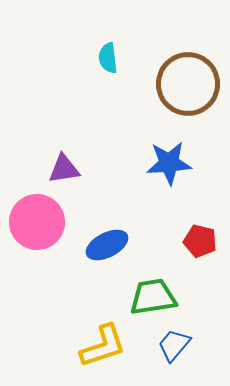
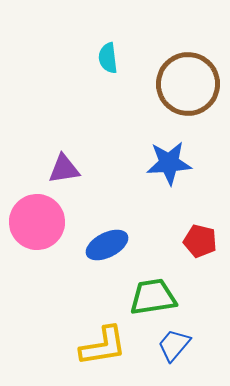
yellow L-shape: rotated 9 degrees clockwise
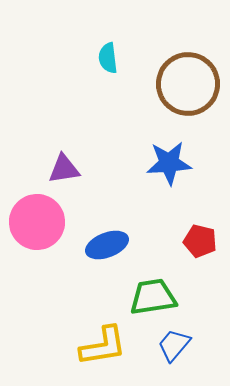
blue ellipse: rotated 6 degrees clockwise
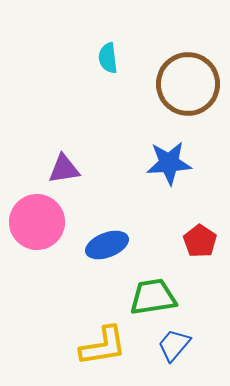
red pentagon: rotated 20 degrees clockwise
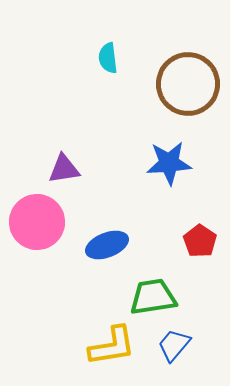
yellow L-shape: moved 9 px right
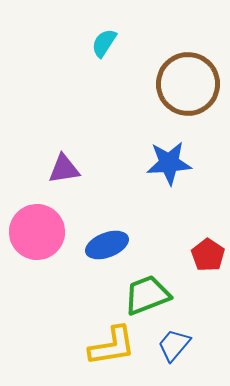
cyan semicircle: moved 4 px left, 15 px up; rotated 40 degrees clockwise
pink circle: moved 10 px down
red pentagon: moved 8 px right, 14 px down
green trapezoid: moved 6 px left, 2 px up; rotated 12 degrees counterclockwise
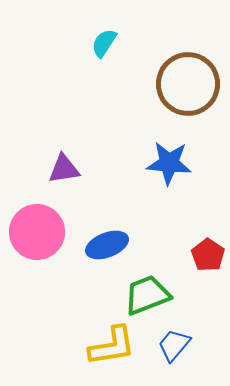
blue star: rotated 9 degrees clockwise
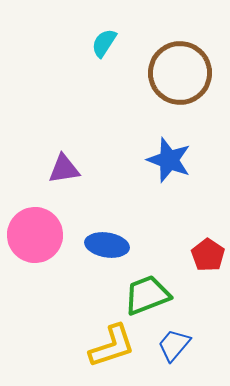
brown circle: moved 8 px left, 11 px up
blue star: moved 3 px up; rotated 15 degrees clockwise
pink circle: moved 2 px left, 3 px down
blue ellipse: rotated 30 degrees clockwise
yellow L-shape: rotated 9 degrees counterclockwise
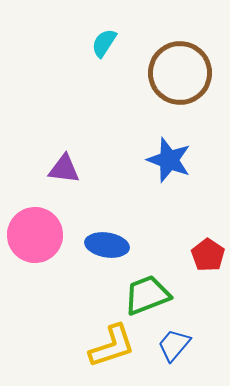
purple triangle: rotated 16 degrees clockwise
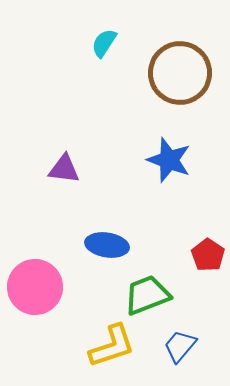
pink circle: moved 52 px down
blue trapezoid: moved 6 px right, 1 px down
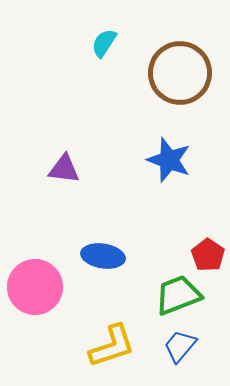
blue ellipse: moved 4 px left, 11 px down
green trapezoid: moved 31 px right
